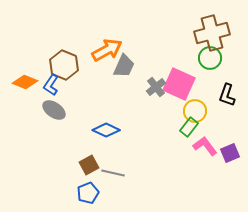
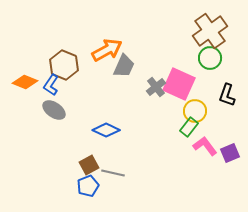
brown cross: moved 2 px left, 2 px up; rotated 20 degrees counterclockwise
blue pentagon: moved 7 px up
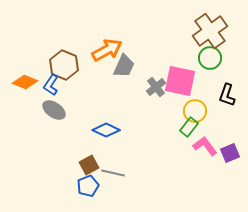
pink square: moved 1 px right, 3 px up; rotated 12 degrees counterclockwise
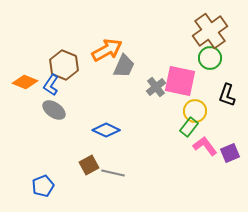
blue pentagon: moved 45 px left
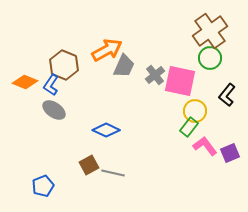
gray cross: moved 1 px left, 12 px up
black L-shape: rotated 20 degrees clockwise
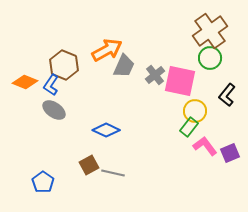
blue pentagon: moved 4 px up; rotated 15 degrees counterclockwise
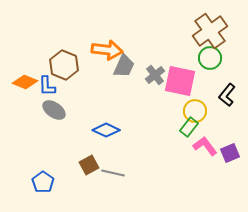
orange arrow: rotated 36 degrees clockwise
blue L-shape: moved 4 px left, 1 px down; rotated 35 degrees counterclockwise
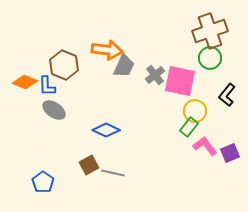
brown cross: rotated 16 degrees clockwise
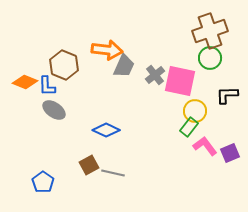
black L-shape: rotated 50 degrees clockwise
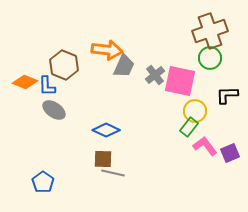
brown square: moved 14 px right, 6 px up; rotated 30 degrees clockwise
